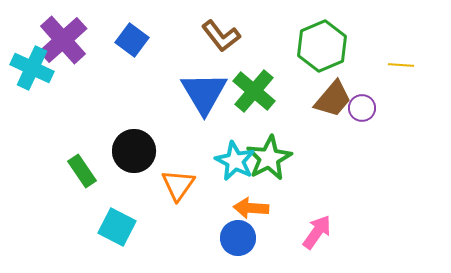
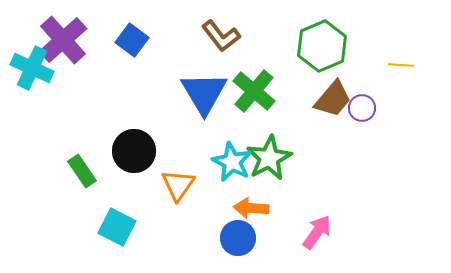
cyan star: moved 3 px left, 1 px down
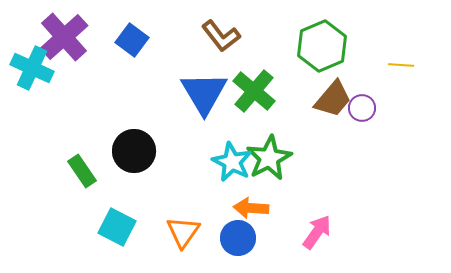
purple cross: moved 1 px right, 3 px up
orange triangle: moved 5 px right, 47 px down
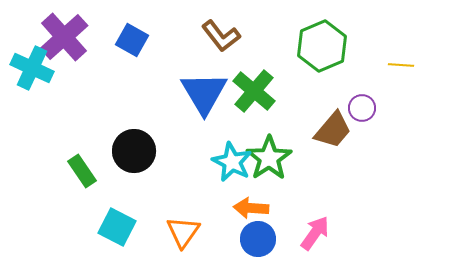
blue square: rotated 8 degrees counterclockwise
brown trapezoid: moved 31 px down
green star: rotated 6 degrees counterclockwise
pink arrow: moved 2 px left, 1 px down
blue circle: moved 20 px right, 1 px down
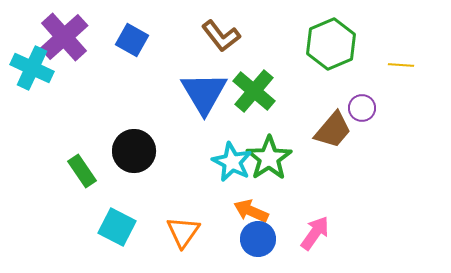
green hexagon: moved 9 px right, 2 px up
orange arrow: moved 3 px down; rotated 20 degrees clockwise
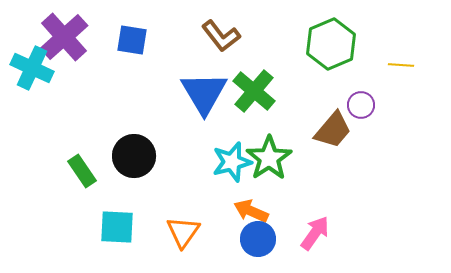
blue square: rotated 20 degrees counterclockwise
purple circle: moved 1 px left, 3 px up
black circle: moved 5 px down
cyan star: rotated 30 degrees clockwise
cyan square: rotated 24 degrees counterclockwise
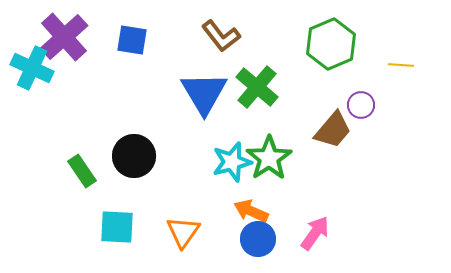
green cross: moved 3 px right, 4 px up
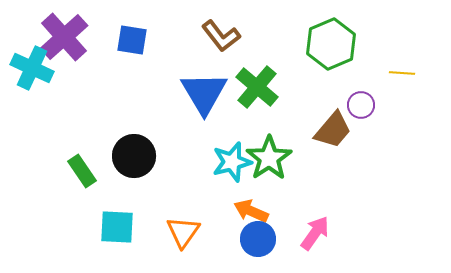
yellow line: moved 1 px right, 8 px down
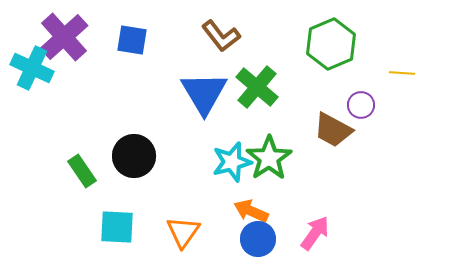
brown trapezoid: rotated 78 degrees clockwise
